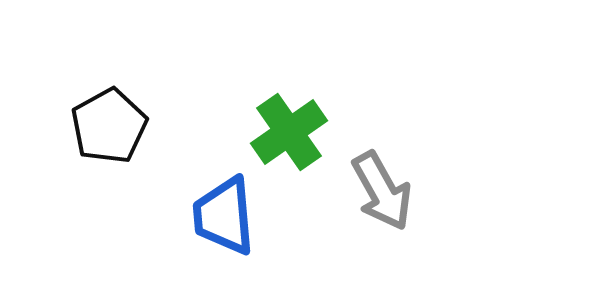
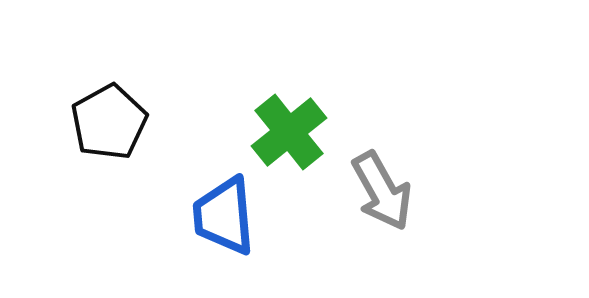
black pentagon: moved 4 px up
green cross: rotated 4 degrees counterclockwise
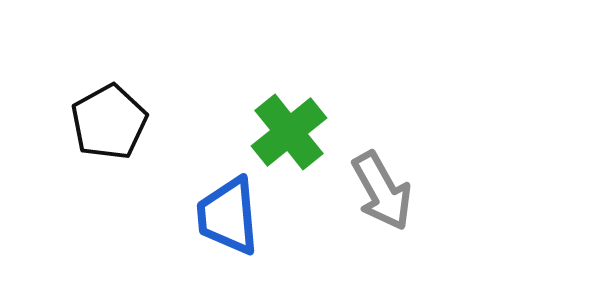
blue trapezoid: moved 4 px right
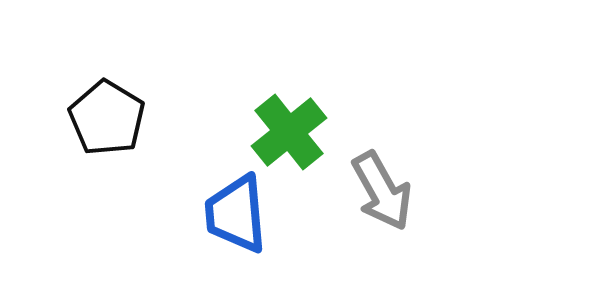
black pentagon: moved 2 px left, 4 px up; rotated 12 degrees counterclockwise
blue trapezoid: moved 8 px right, 2 px up
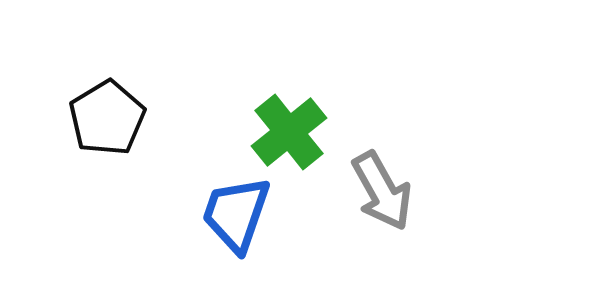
black pentagon: rotated 10 degrees clockwise
blue trapezoid: rotated 24 degrees clockwise
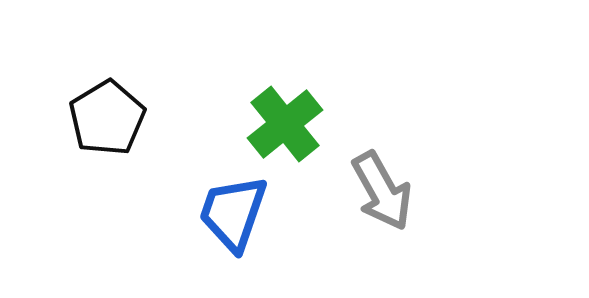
green cross: moved 4 px left, 8 px up
blue trapezoid: moved 3 px left, 1 px up
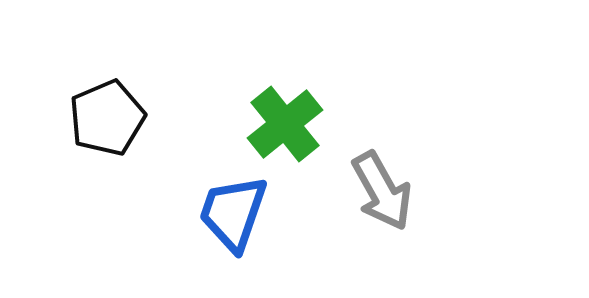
black pentagon: rotated 8 degrees clockwise
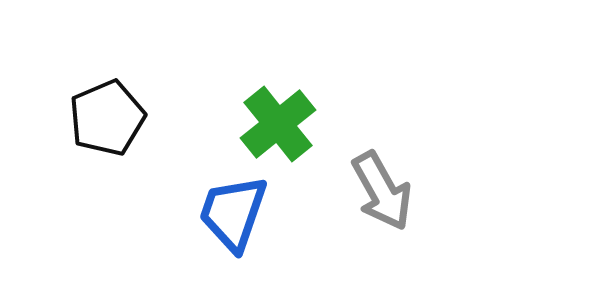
green cross: moved 7 px left
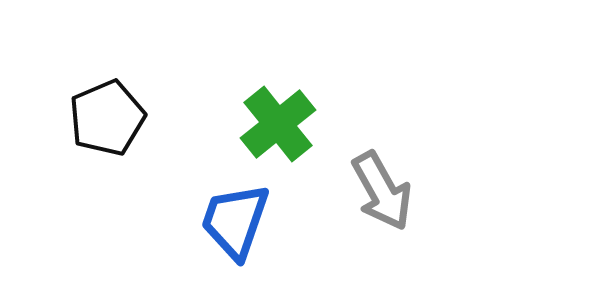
blue trapezoid: moved 2 px right, 8 px down
